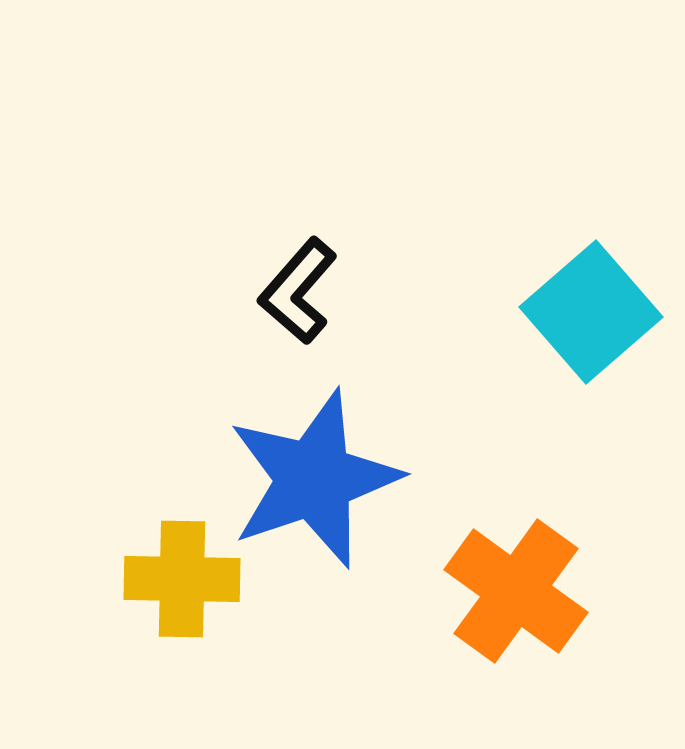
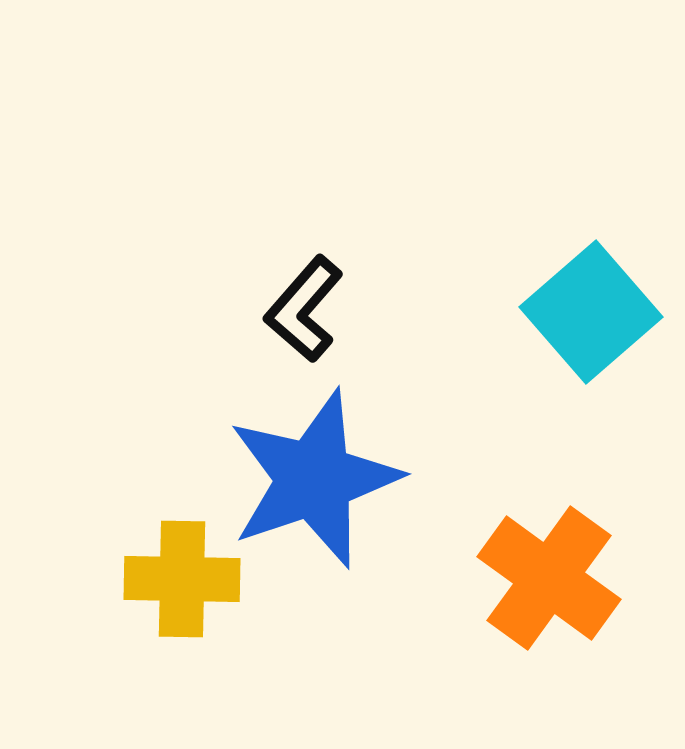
black L-shape: moved 6 px right, 18 px down
orange cross: moved 33 px right, 13 px up
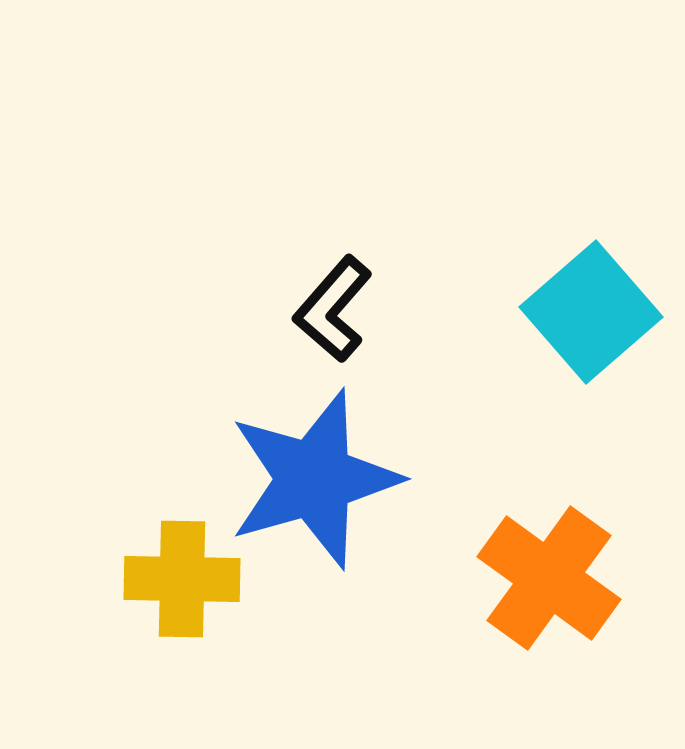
black L-shape: moved 29 px right
blue star: rotated 3 degrees clockwise
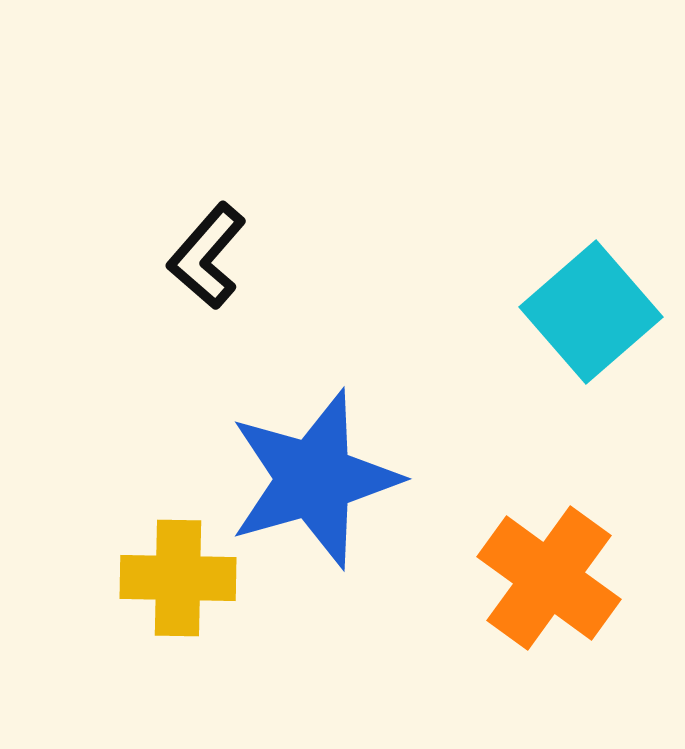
black L-shape: moved 126 px left, 53 px up
yellow cross: moved 4 px left, 1 px up
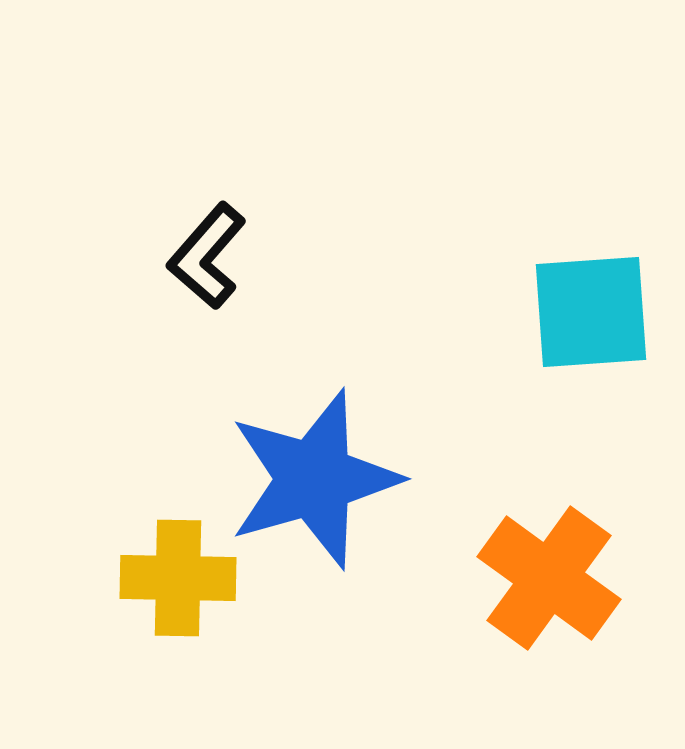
cyan square: rotated 37 degrees clockwise
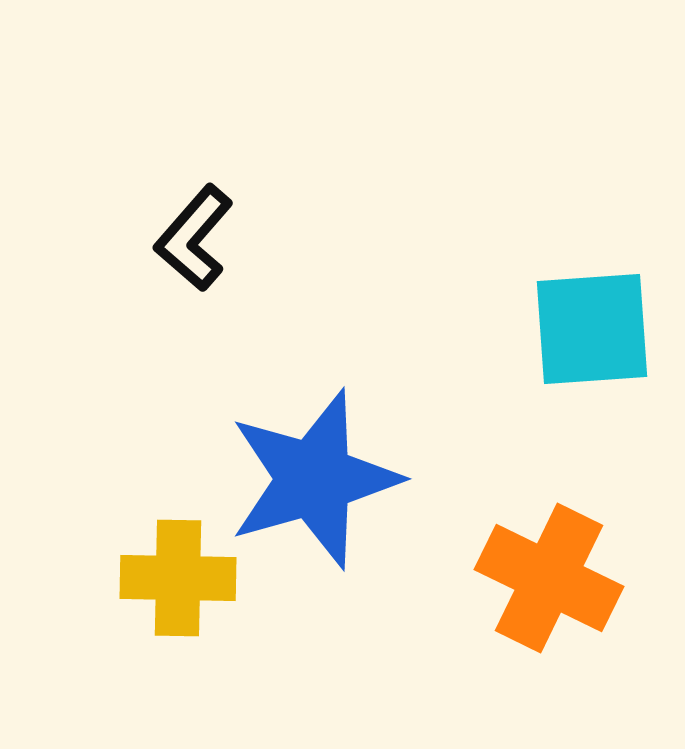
black L-shape: moved 13 px left, 18 px up
cyan square: moved 1 px right, 17 px down
orange cross: rotated 10 degrees counterclockwise
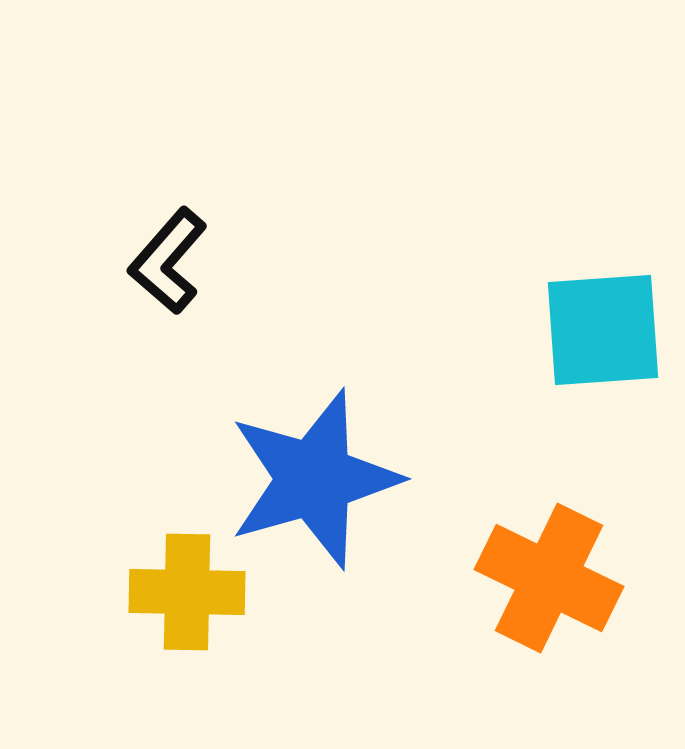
black L-shape: moved 26 px left, 23 px down
cyan square: moved 11 px right, 1 px down
yellow cross: moved 9 px right, 14 px down
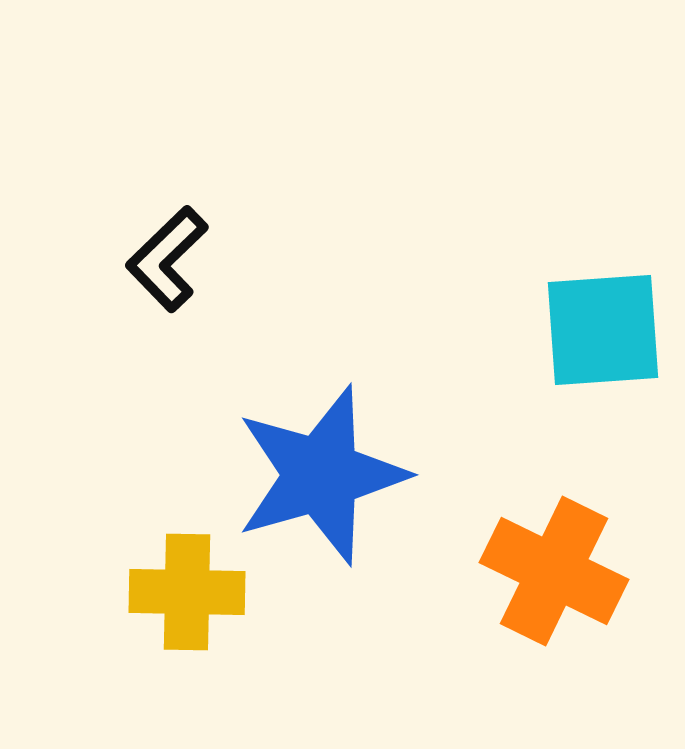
black L-shape: moved 1 px left, 2 px up; rotated 5 degrees clockwise
blue star: moved 7 px right, 4 px up
orange cross: moved 5 px right, 7 px up
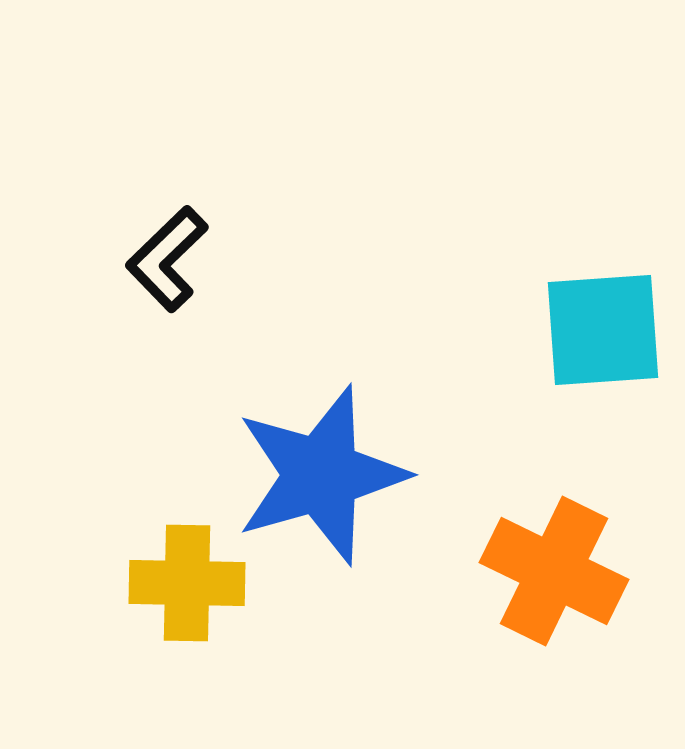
yellow cross: moved 9 px up
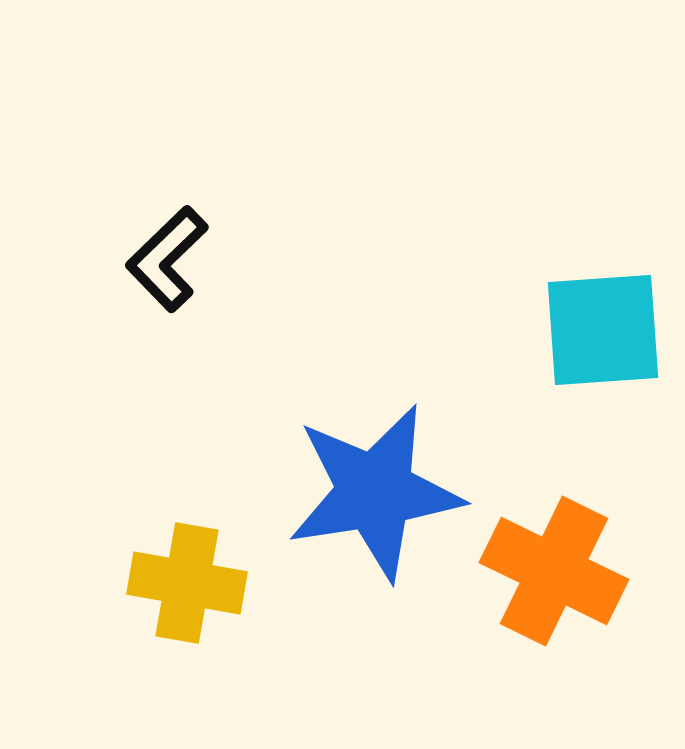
blue star: moved 54 px right, 17 px down; rotated 7 degrees clockwise
yellow cross: rotated 9 degrees clockwise
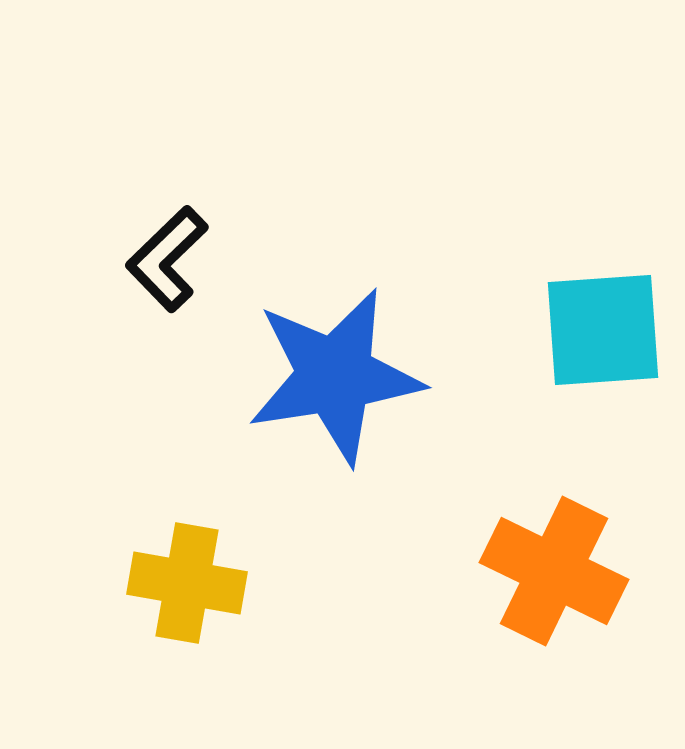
blue star: moved 40 px left, 116 px up
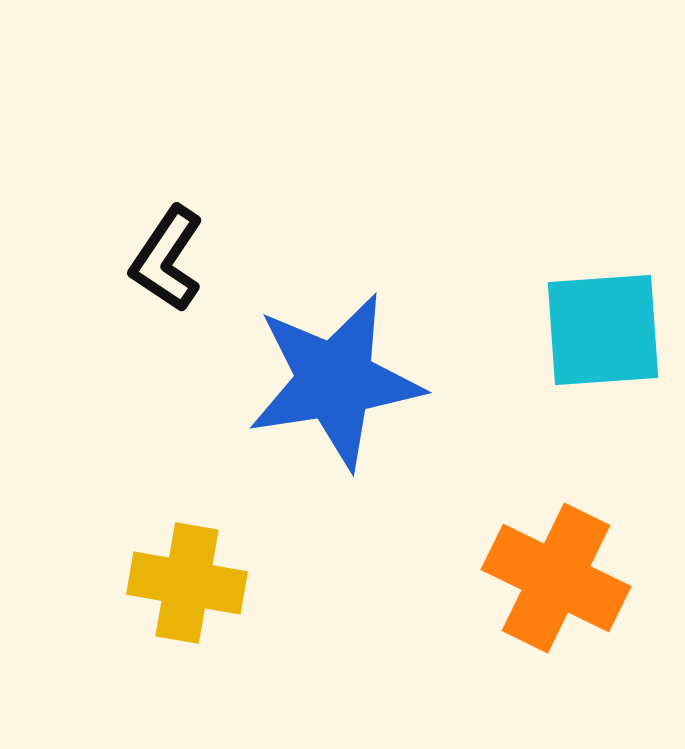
black L-shape: rotated 12 degrees counterclockwise
blue star: moved 5 px down
orange cross: moved 2 px right, 7 px down
